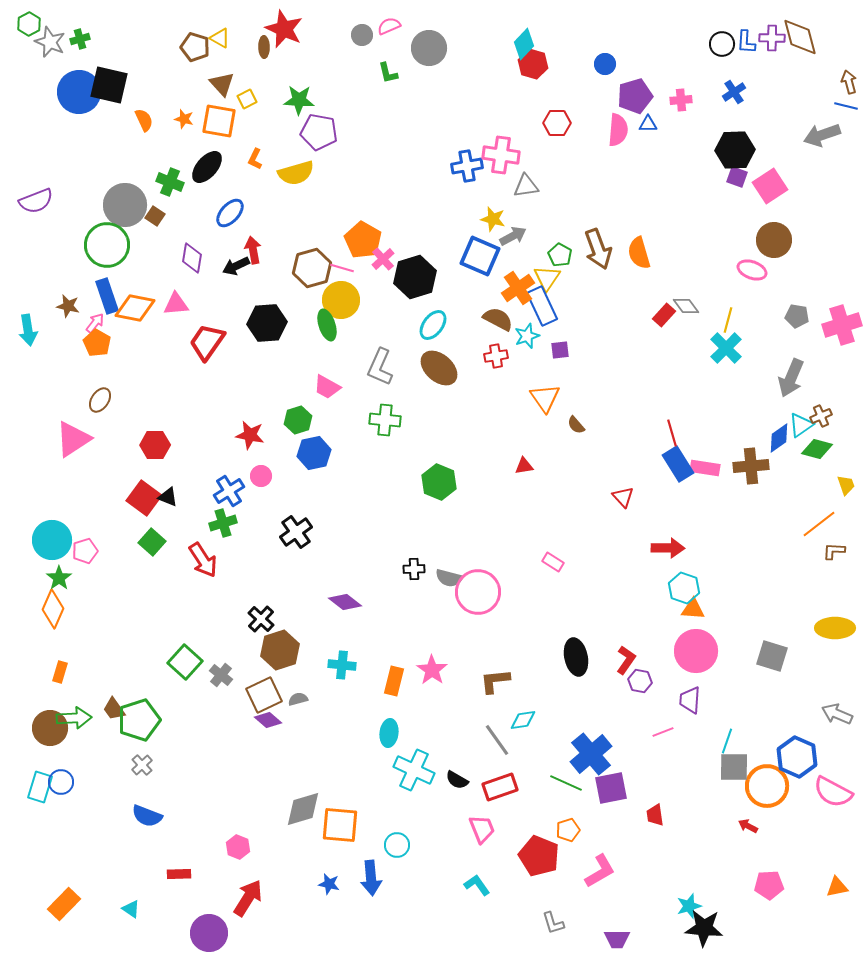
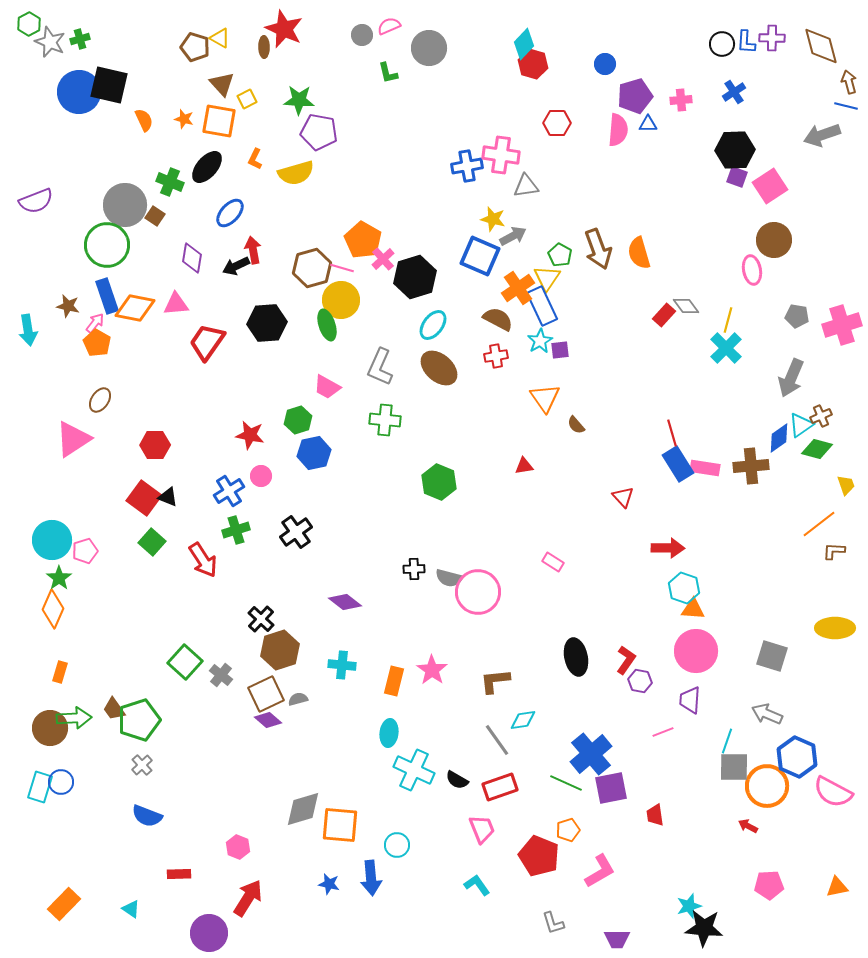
brown diamond at (800, 37): moved 21 px right, 9 px down
pink ellipse at (752, 270): rotated 60 degrees clockwise
cyan star at (527, 336): moved 13 px right, 5 px down; rotated 10 degrees counterclockwise
green cross at (223, 523): moved 13 px right, 7 px down
brown square at (264, 695): moved 2 px right, 1 px up
gray arrow at (837, 714): moved 70 px left
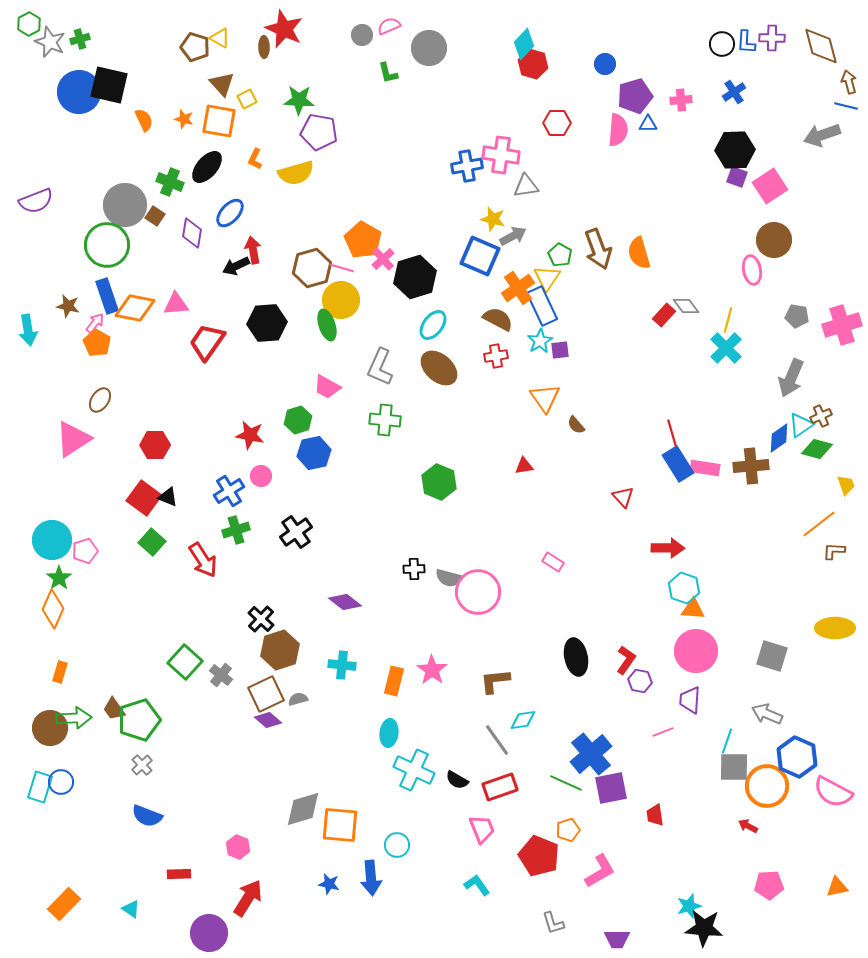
purple diamond at (192, 258): moved 25 px up
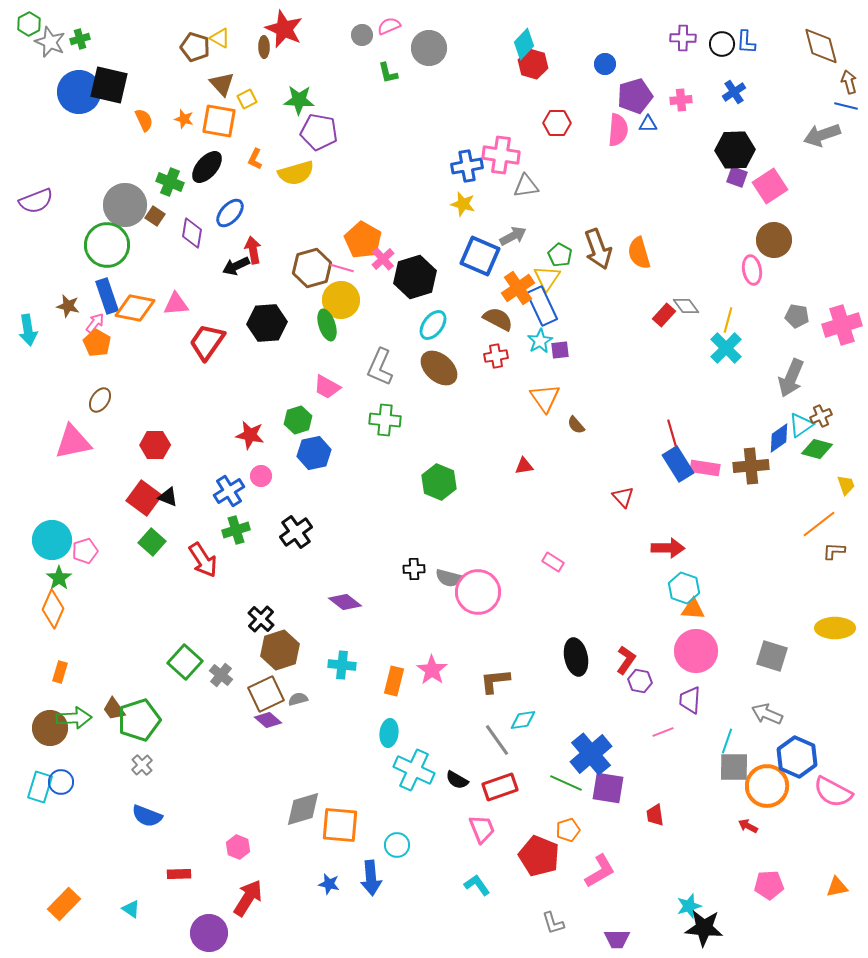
purple cross at (772, 38): moved 89 px left
yellow star at (493, 219): moved 30 px left, 15 px up
pink triangle at (73, 439): moved 3 px down; rotated 21 degrees clockwise
purple square at (611, 788): moved 3 px left; rotated 20 degrees clockwise
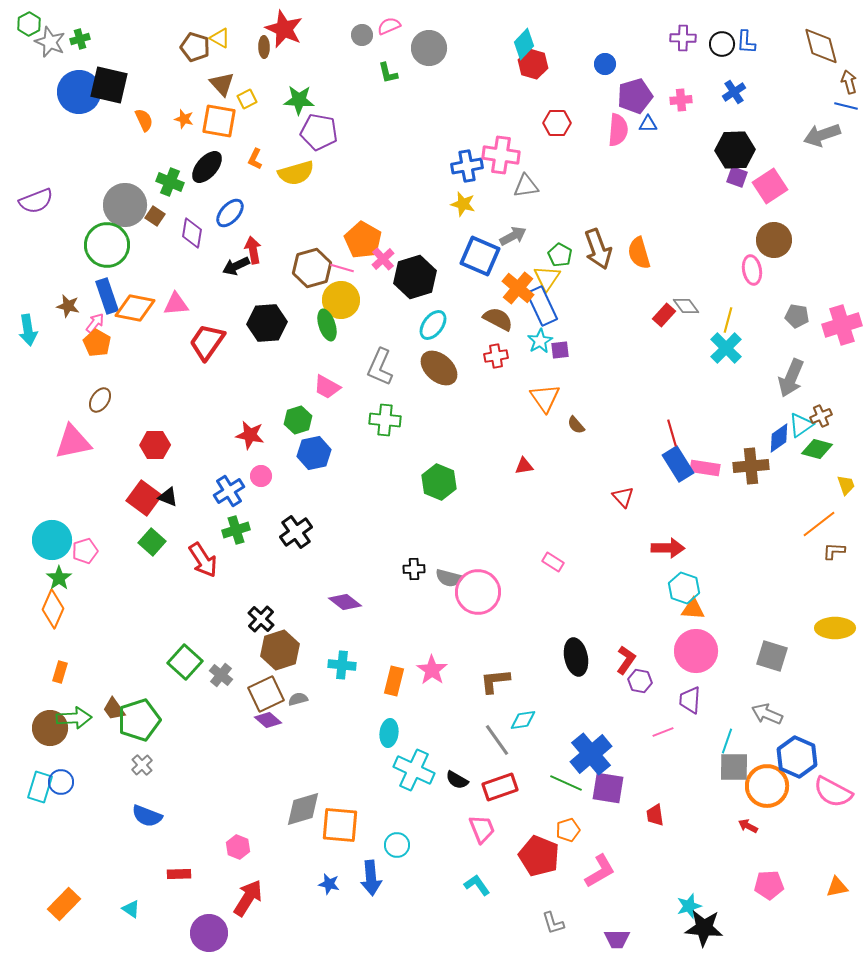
orange cross at (518, 288): rotated 16 degrees counterclockwise
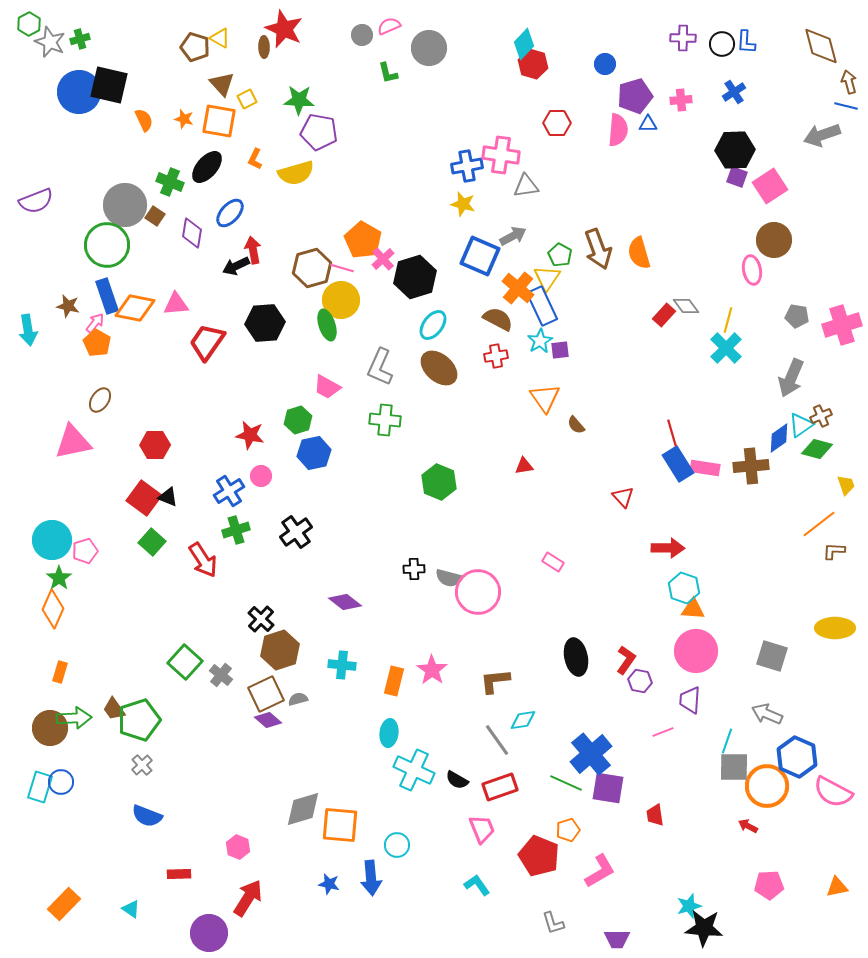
black hexagon at (267, 323): moved 2 px left
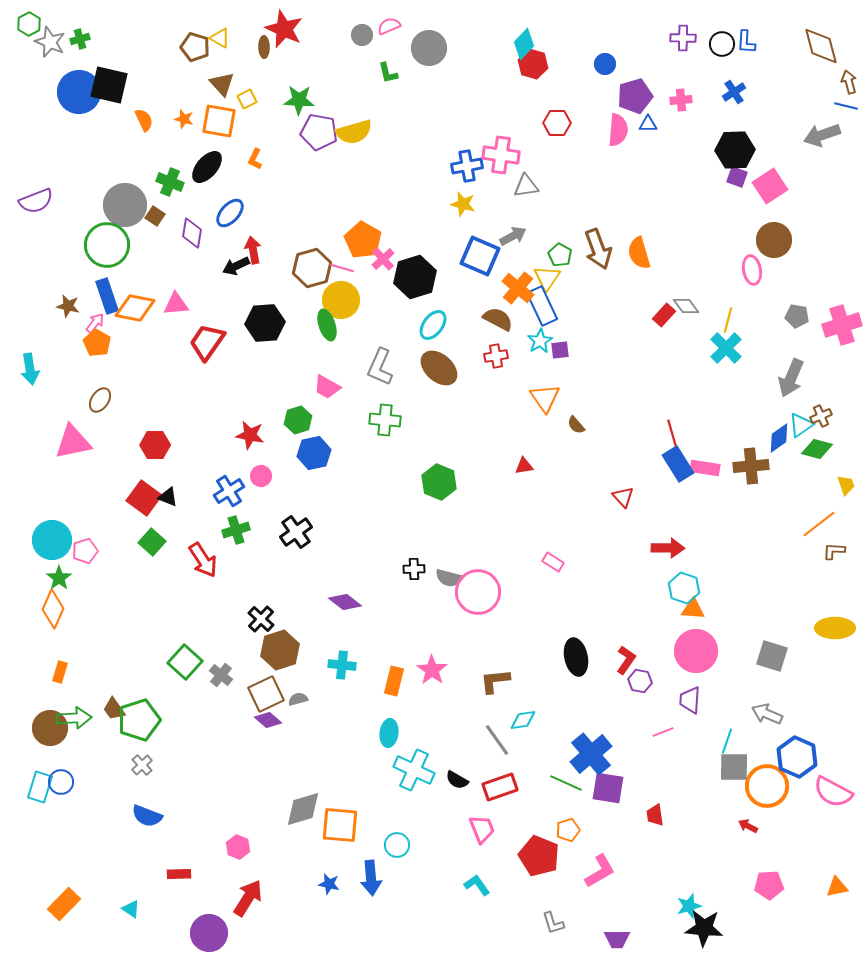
yellow semicircle at (296, 173): moved 58 px right, 41 px up
cyan arrow at (28, 330): moved 2 px right, 39 px down
